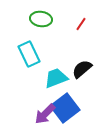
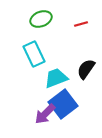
green ellipse: rotated 30 degrees counterclockwise
red line: rotated 40 degrees clockwise
cyan rectangle: moved 5 px right
black semicircle: moved 4 px right; rotated 15 degrees counterclockwise
blue square: moved 2 px left, 4 px up
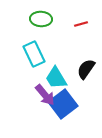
green ellipse: rotated 25 degrees clockwise
cyan trapezoid: rotated 100 degrees counterclockwise
purple arrow: moved 19 px up; rotated 85 degrees counterclockwise
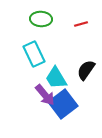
black semicircle: moved 1 px down
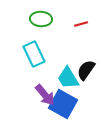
cyan trapezoid: moved 12 px right
blue square: rotated 24 degrees counterclockwise
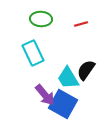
cyan rectangle: moved 1 px left, 1 px up
